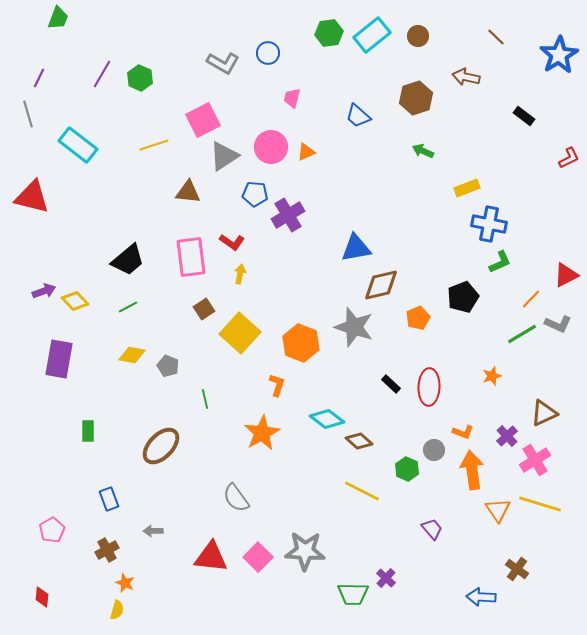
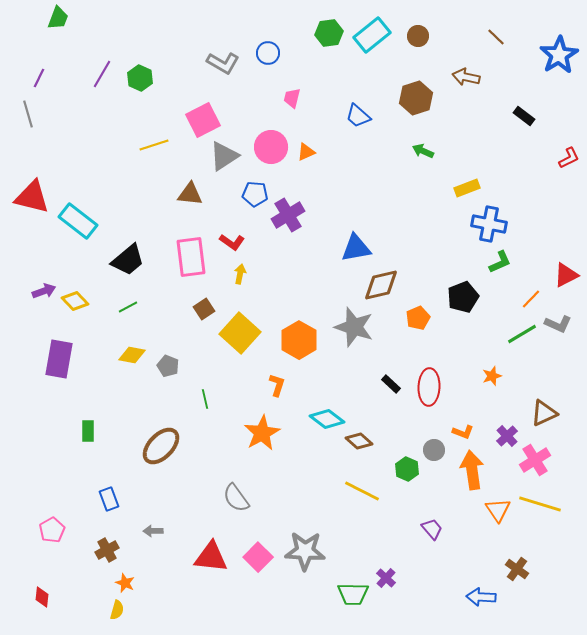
cyan rectangle at (78, 145): moved 76 px down
brown triangle at (188, 192): moved 2 px right, 2 px down
orange hexagon at (301, 343): moved 2 px left, 3 px up; rotated 9 degrees clockwise
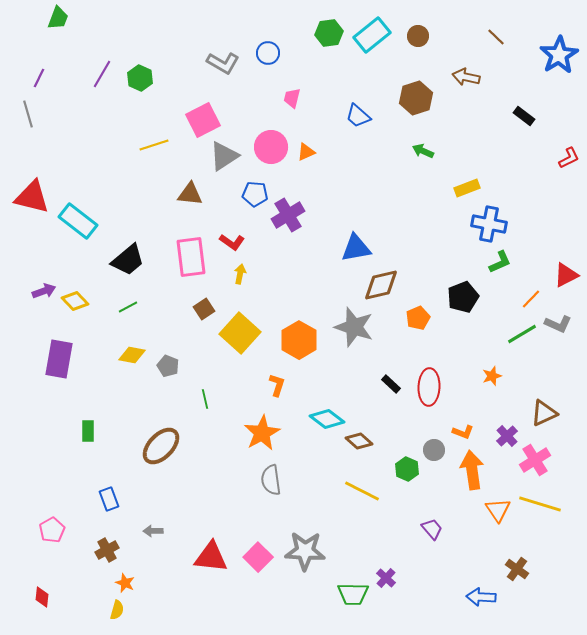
gray semicircle at (236, 498): moved 35 px right, 18 px up; rotated 28 degrees clockwise
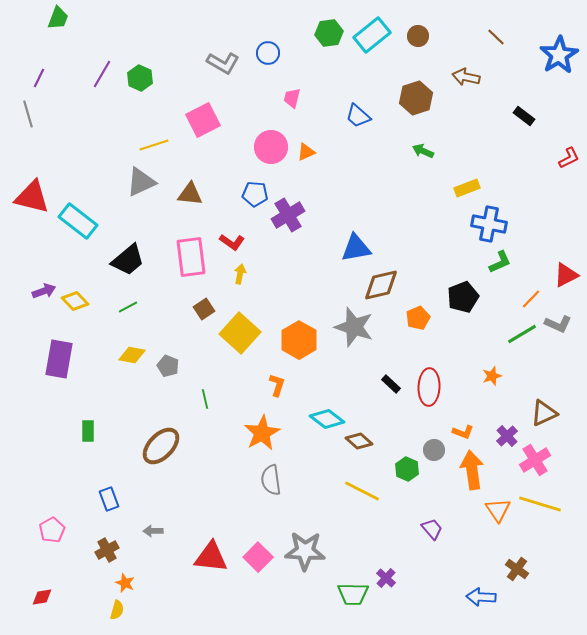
gray triangle at (224, 156): moved 83 px left, 26 px down; rotated 8 degrees clockwise
red diamond at (42, 597): rotated 75 degrees clockwise
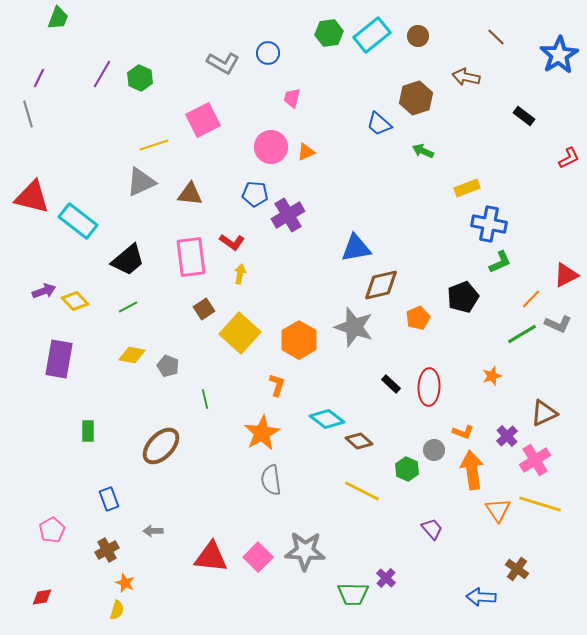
blue trapezoid at (358, 116): moved 21 px right, 8 px down
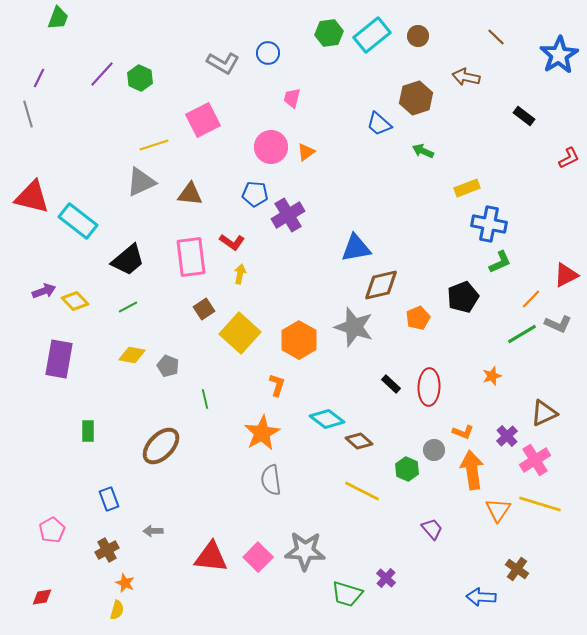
purple line at (102, 74): rotated 12 degrees clockwise
orange triangle at (306, 152): rotated 12 degrees counterclockwise
orange triangle at (498, 510): rotated 8 degrees clockwise
green trapezoid at (353, 594): moved 6 px left; rotated 16 degrees clockwise
